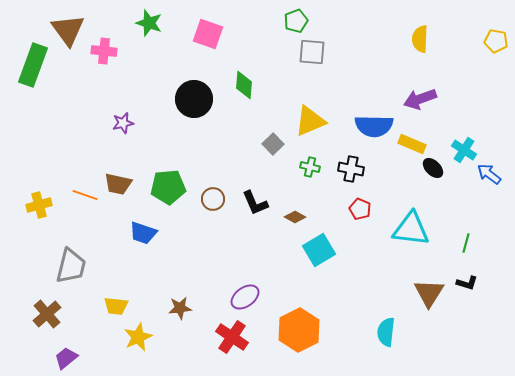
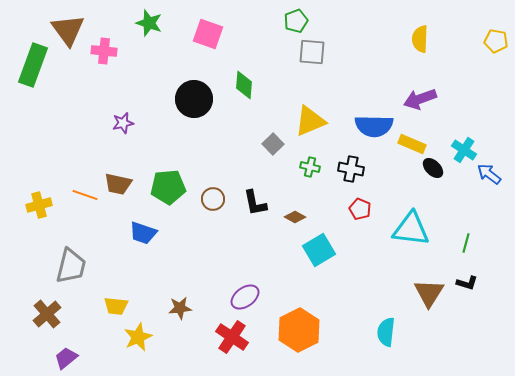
black L-shape at (255, 203): rotated 12 degrees clockwise
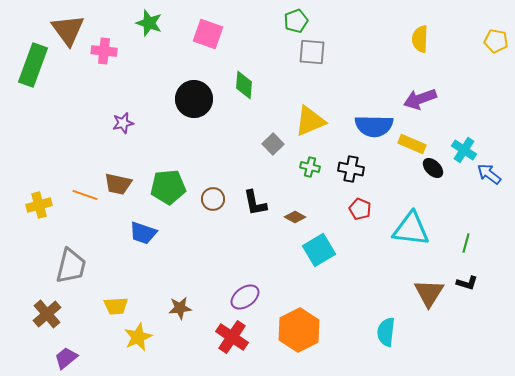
yellow trapezoid at (116, 306): rotated 10 degrees counterclockwise
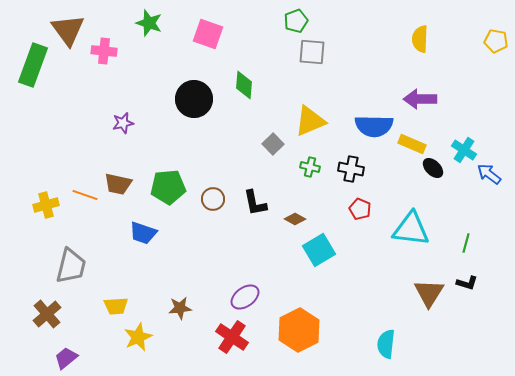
purple arrow at (420, 99): rotated 20 degrees clockwise
yellow cross at (39, 205): moved 7 px right
brown diamond at (295, 217): moved 2 px down
cyan semicircle at (386, 332): moved 12 px down
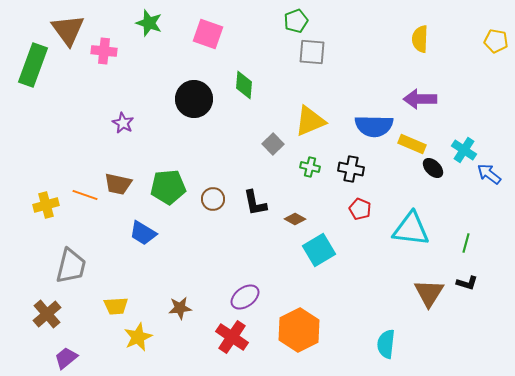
purple star at (123, 123): rotated 30 degrees counterclockwise
blue trapezoid at (143, 233): rotated 12 degrees clockwise
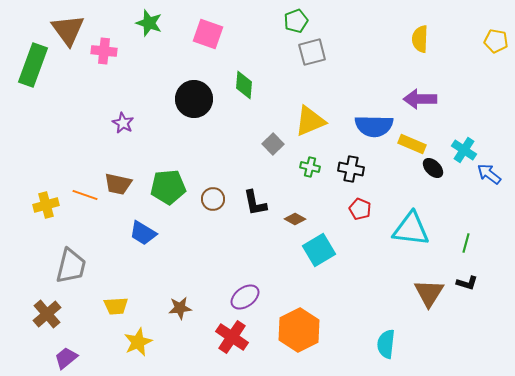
gray square at (312, 52): rotated 20 degrees counterclockwise
yellow star at (138, 337): moved 5 px down
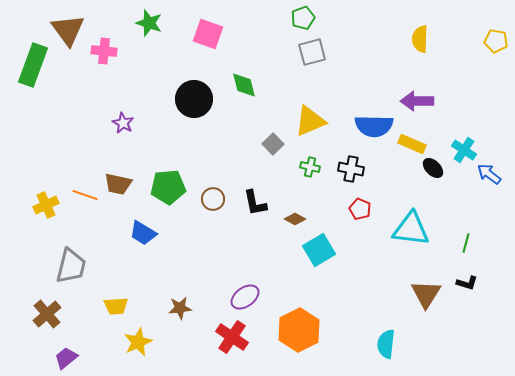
green pentagon at (296, 21): moved 7 px right, 3 px up
green diamond at (244, 85): rotated 20 degrees counterclockwise
purple arrow at (420, 99): moved 3 px left, 2 px down
yellow cross at (46, 205): rotated 10 degrees counterclockwise
brown triangle at (429, 293): moved 3 px left, 1 px down
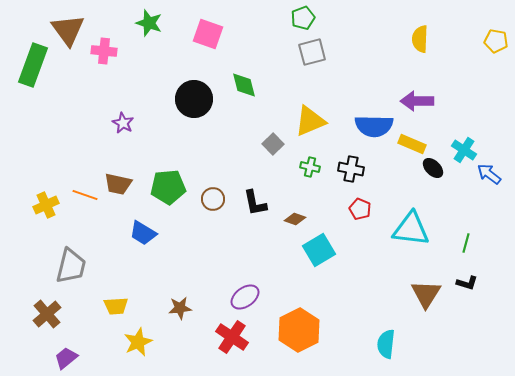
brown diamond at (295, 219): rotated 10 degrees counterclockwise
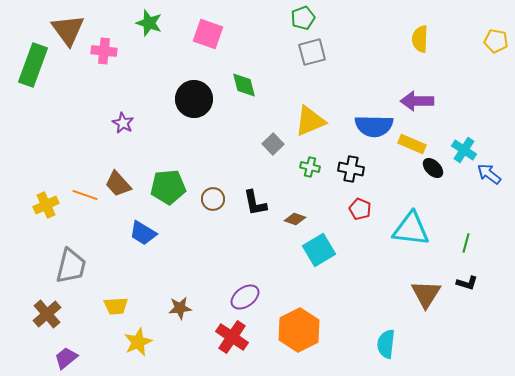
brown trapezoid at (118, 184): rotated 36 degrees clockwise
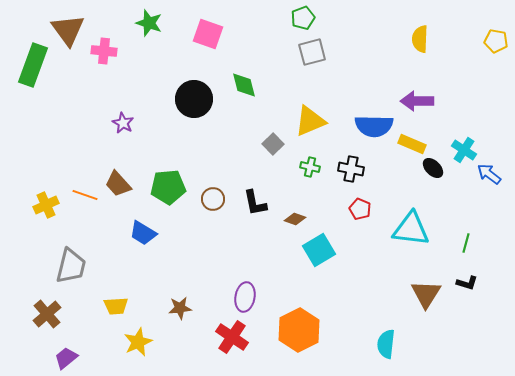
purple ellipse at (245, 297): rotated 44 degrees counterclockwise
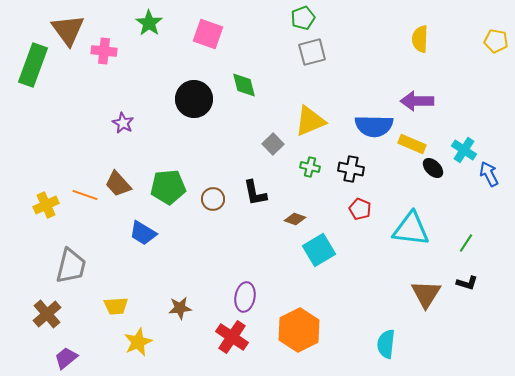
green star at (149, 23): rotated 16 degrees clockwise
blue arrow at (489, 174): rotated 25 degrees clockwise
black L-shape at (255, 203): moved 10 px up
green line at (466, 243): rotated 18 degrees clockwise
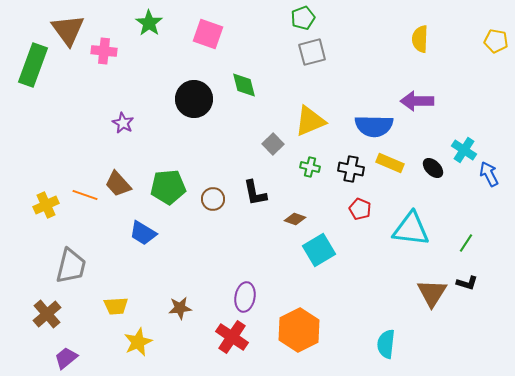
yellow rectangle at (412, 144): moved 22 px left, 19 px down
brown triangle at (426, 294): moved 6 px right, 1 px up
